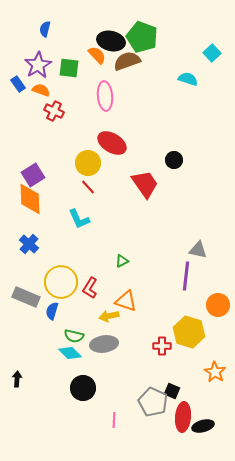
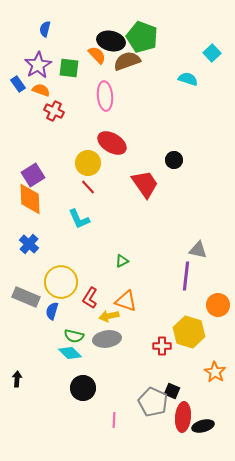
red L-shape at (90, 288): moved 10 px down
gray ellipse at (104, 344): moved 3 px right, 5 px up
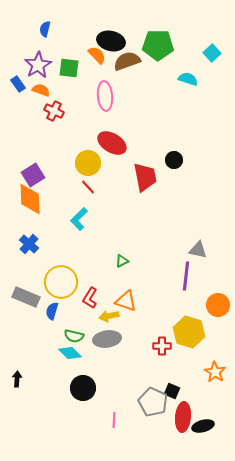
green pentagon at (142, 37): moved 16 px right, 8 px down; rotated 20 degrees counterclockwise
red trapezoid at (145, 184): moved 7 px up; rotated 24 degrees clockwise
cyan L-shape at (79, 219): rotated 70 degrees clockwise
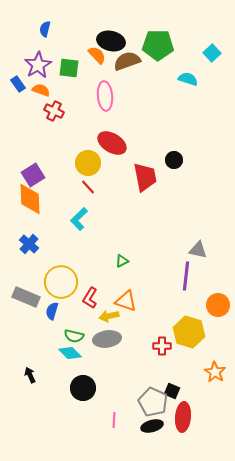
black arrow at (17, 379): moved 13 px right, 4 px up; rotated 28 degrees counterclockwise
black ellipse at (203, 426): moved 51 px left
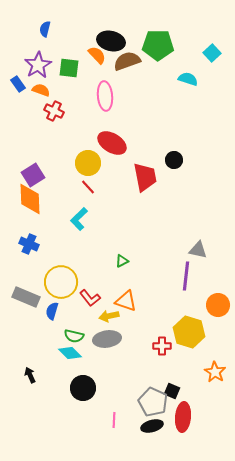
blue cross at (29, 244): rotated 18 degrees counterclockwise
red L-shape at (90, 298): rotated 70 degrees counterclockwise
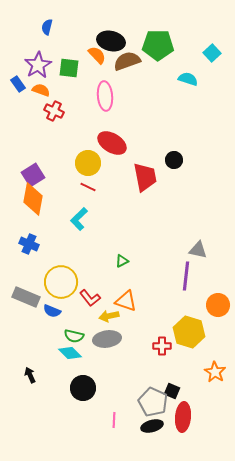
blue semicircle at (45, 29): moved 2 px right, 2 px up
red line at (88, 187): rotated 21 degrees counterclockwise
orange diamond at (30, 199): moved 3 px right; rotated 12 degrees clockwise
blue semicircle at (52, 311): rotated 84 degrees counterclockwise
